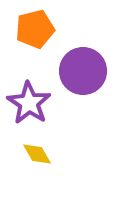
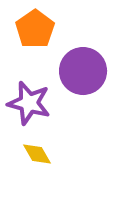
orange pentagon: rotated 21 degrees counterclockwise
purple star: rotated 18 degrees counterclockwise
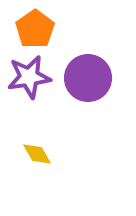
purple circle: moved 5 px right, 7 px down
purple star: moved 26 px up; rotated 24 degrees counterclockwise
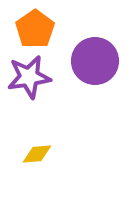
purple circle: moved 7 px right, 17 px up
yellow diamond: rotated 64 degrees counterclockwise
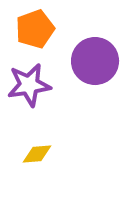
orange pentagon: rotated 15 degrees clockwise
purple star: moved 8 px down
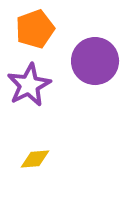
purple star: rotated 18 degrees counterclockwise
yellow diamond: moved 2 px left, 5 px down
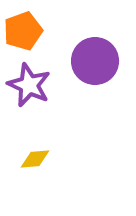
orange pentagon: moved 12 px left, 2 px down
purple star: rotated 21 degrees counterclockwise
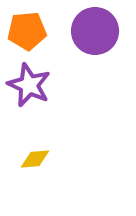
orange pentagon: moved 4 px right; rotated 15 degrees clockwise
purple circle: moved 30 px up
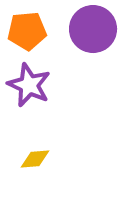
purple circle: moved 2 px left, 2 px up
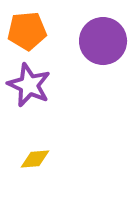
purple circle: moved 10 px right, 12 px down
